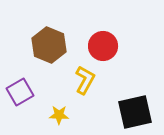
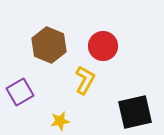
yellow star: moved 1 px right, 6 px down; rotated 12 degrees counterclockwise
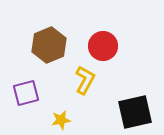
brown hexagon: rotated 16 degrees clockwise
purple square: moved 6 px right, 1 px down; rotated 16 degrees clockwise
yellow star: moved 1 px right, 1 px up
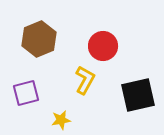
brown hexagon: moved 10 px left, 6 px up
black square: moved 3 px right, 17 px up
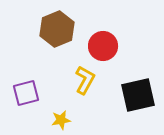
brown hexagon: moved 18 px right, 10 px up
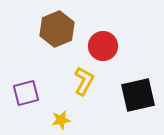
yellow L-shape: moved 1 px left, 1 px down
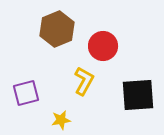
black square: rotated 9 degrees clockwise
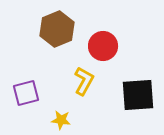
yellow star: rotated 18 degrees clockwise
